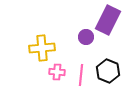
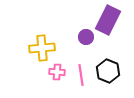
pink line: rotated 15 degrees counterclockwise
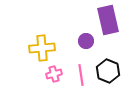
purple rectangle: rotated 40 degrees counterclockwise
purple circle: moved 4 px down
pink cross: moved 3 px left, 2 px down; rotated 21 degrees counterclockwise
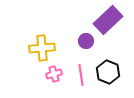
purple rectangle: rotated 60 degrees clockwise
black hexagon: moved 1 px down
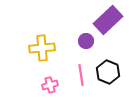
pink cross: moved 4 px left, 11 px down
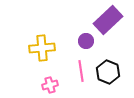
pink line: moved 4 px up
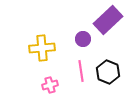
purple circle: moved 3 px left, 2 px up
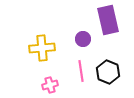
purple rectangle: rotated 60 degrees counterclockwise
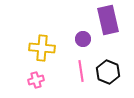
yellow cross: rotated 10 degrees clockwise
pink cross: moved 14 px left, 5 px up
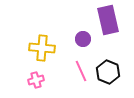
pink line: rotated 15 degrees counterclockwise
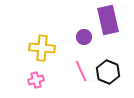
purple circle: moved 1 px right, 2 px up
